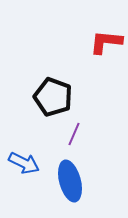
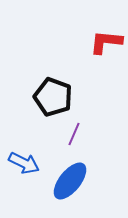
blue ellipse: rotated 54 degrees clockwise
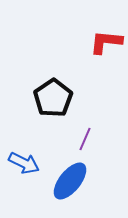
black pentagon: moved 1 px down; rotated 18 degrees clockwise
purple line: moved 11 px right, 5 px down
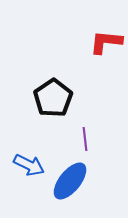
purple line: rotated 30 degrees counterclockwise
blue arrow: moved 5 px right, 2 px down
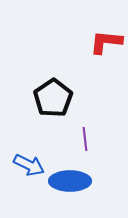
blue ellipse: rotated 51 degrees clockwise
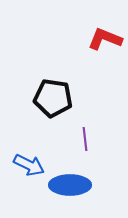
red L-shape: moved 1 px left, 3 px up; rotated 16 degrees clockwise
black pentagon: rotated 30 degrees counterclockwise
blue ellipse: moved 4 px down
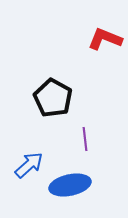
black pentagon: rotated 21 degrees clockwise
blue arrow: rotated 68 degrees counterclockwise
blue ellipse: rotated 12 degrees counterclockwise
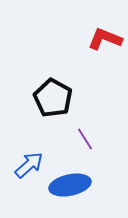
purple line: rotated 25 degrees counterclockwise
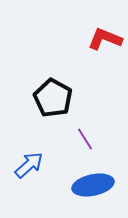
blue ellipse: moved 23 px right
